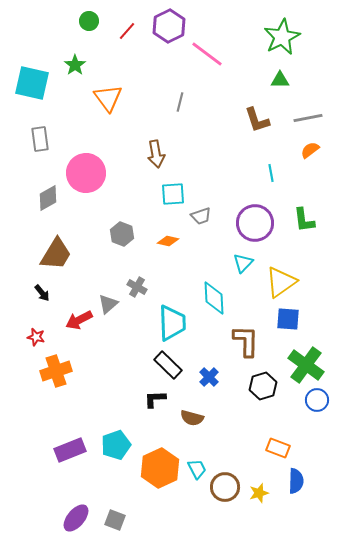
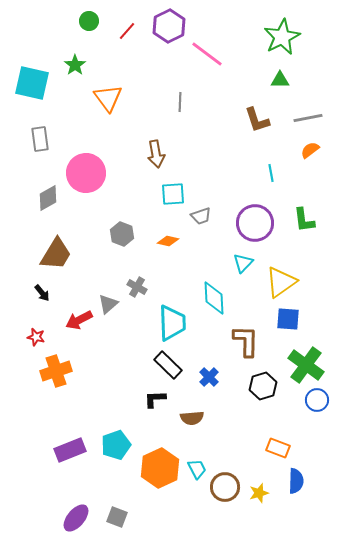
gray line at (180, 102): rotated 12 degrees counterclockwise
brown semicircle at (192, 418): rotated 20 degrees counterclockwise
gray square at (115, 520): moved 2 px right, 3 px up
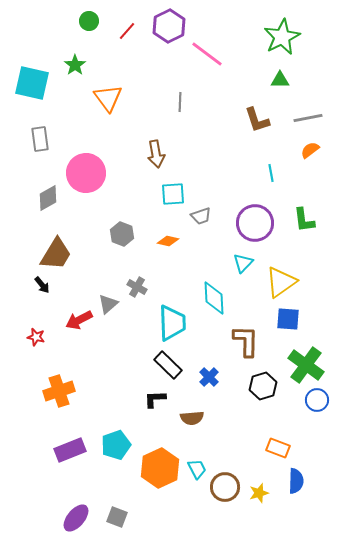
black arrow at (42, 293): moved 8 px up
orange cross at (56, 371): moved 3 px right, 20 px down
